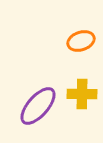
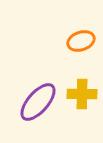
purple ellipse: moved 4 px up
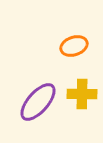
orange ellipse: moved 7 px left, 5 px down
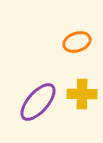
orange ellipse: moved 3 px right, 4 px up
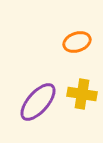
yellow cross: rotated 8 degrees clockwise
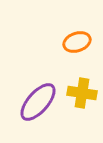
yellow cross: moved 1 px up
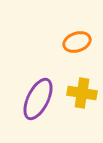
purple ellipse: moved 3 px up; rotated 15 degrees counterclockwise
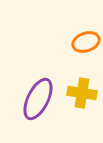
orange ellipse: moved 9 px right
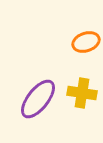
purple ellipse: rotated 12 degrees clockwise
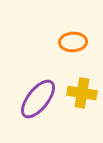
orange ellipse: moved 13 px left; rotated 16 degrees clockwise
